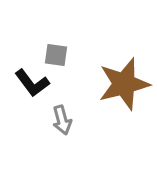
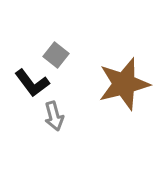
gray square: rotated 30 degrees clockwise
gray arrow: moved 8 px left, 4 px up
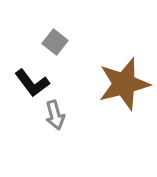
gray square: moved 1 px left, 13 px up
gray arrow: moved 1 px right, 1 px up
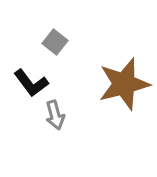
black L-shape: moved 1 px left
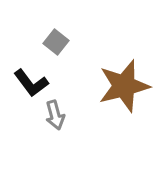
gray square: moved 1 px right
brown star: moved 2 px down
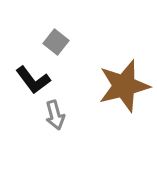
black L-shape: moved 2 px right, 3 px up
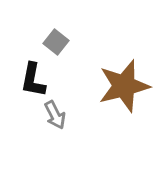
black L-shape: rotated 48 degrees clockwise
gray arrow: rotated 12 degrees counterclockwise
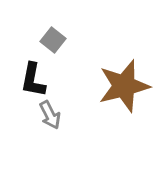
gray square: moved 3 px left, 2 px up
gray arrow: moved 5 px left
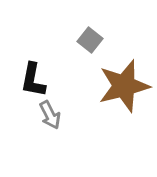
gray square: moved 37 px right
